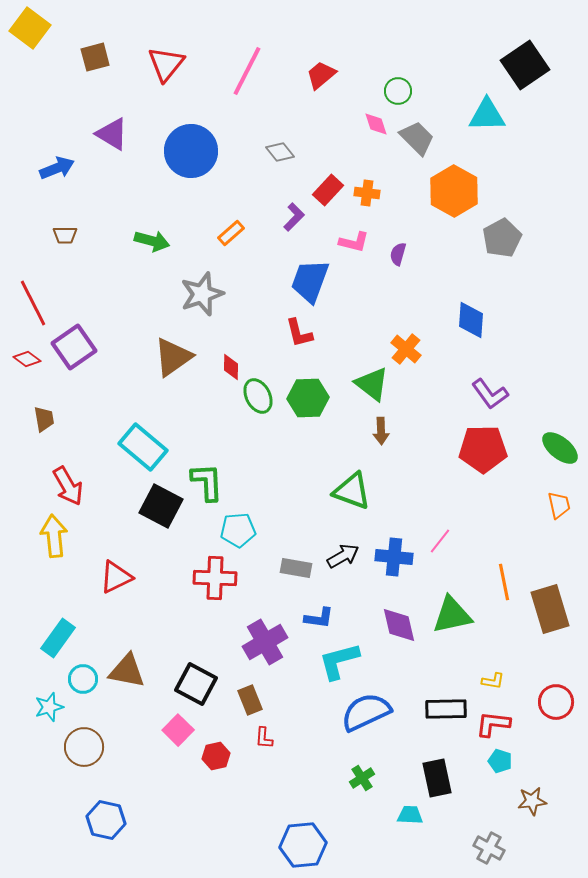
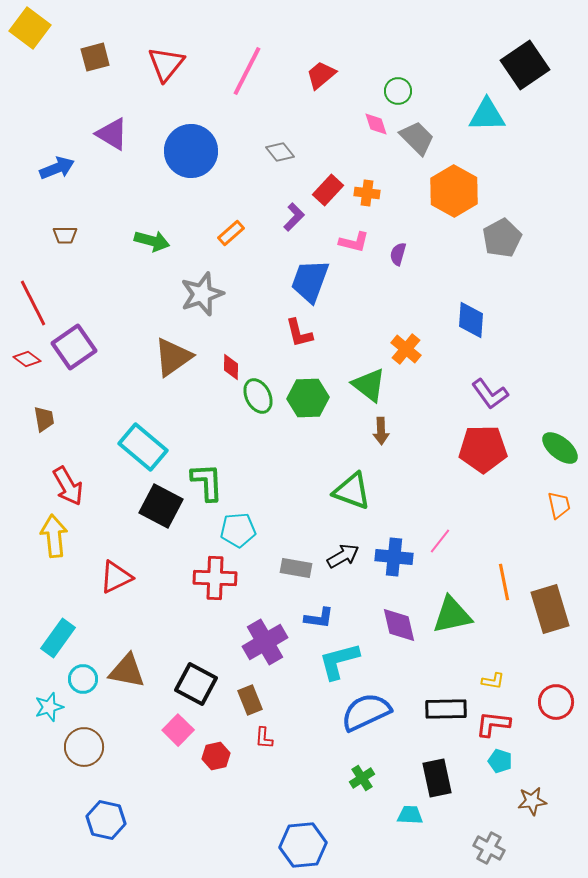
green triangle at (372, 384): moved 3 px left, 1 px down
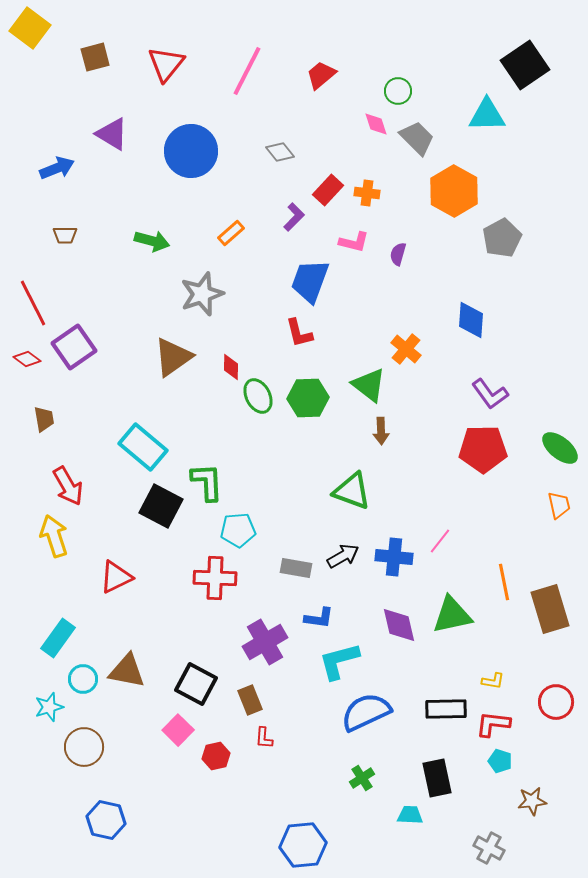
yellow arrow at (54, 536): rotated 12 degrees counterclockwise
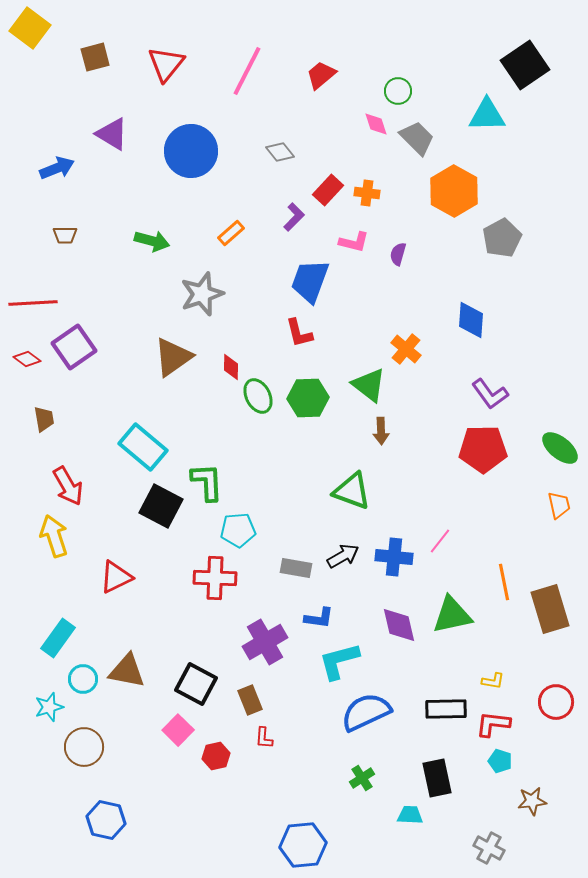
red line at (33, 303): rotated 66 degrees counterclockwise
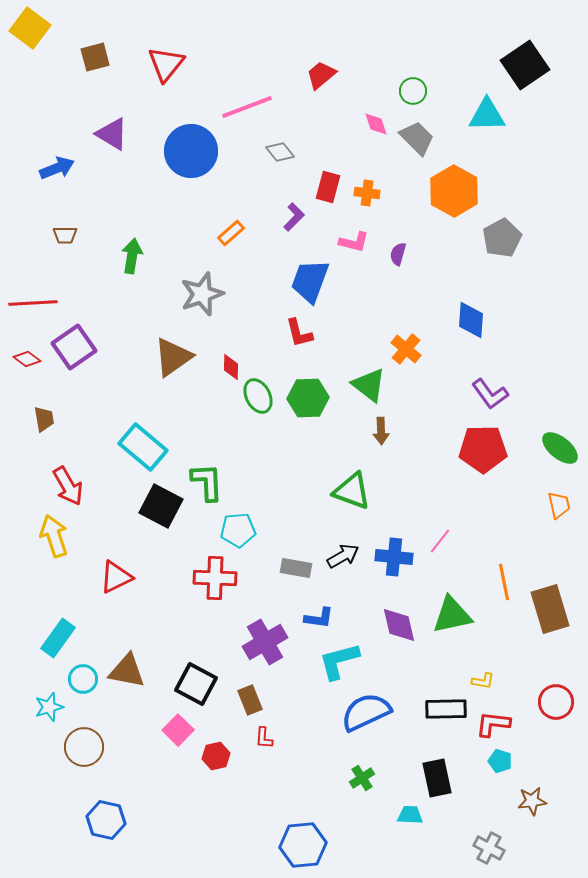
pink line at (247, 71): moved 36 px down; rotated 42 degrees clockwise
green circle at (398, 91): moved 15 px right
red rectangle at (328, 190): moved 3 px up; rotated 28 degrees counterclockwise
green arrow at (152, 241): moved 20 px left, 15 px down; rotated 96 degrees counterclockwise
yellow L-shape at (493, 681): moved 10 px left
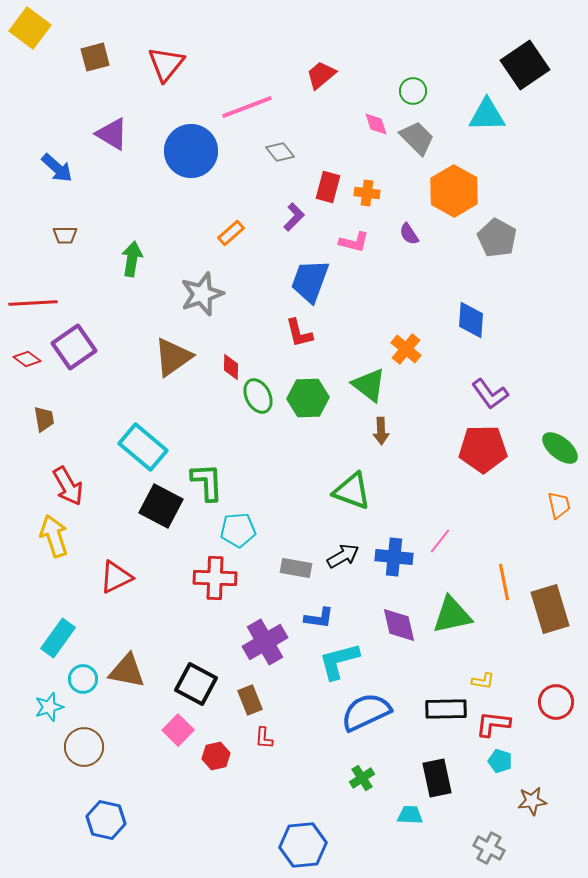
blue arrow at (57, 168): rotated 64 degrees clockwise
gray pentagon at (502, 238): moved 5 px left; rotated 15 degrees counterclockwise
purple semicircle at (398, 254): moved 11 px right, 20 px up; rotated 50 degrees counterclockwise
green arrow at (132, 256): moved 3 px down
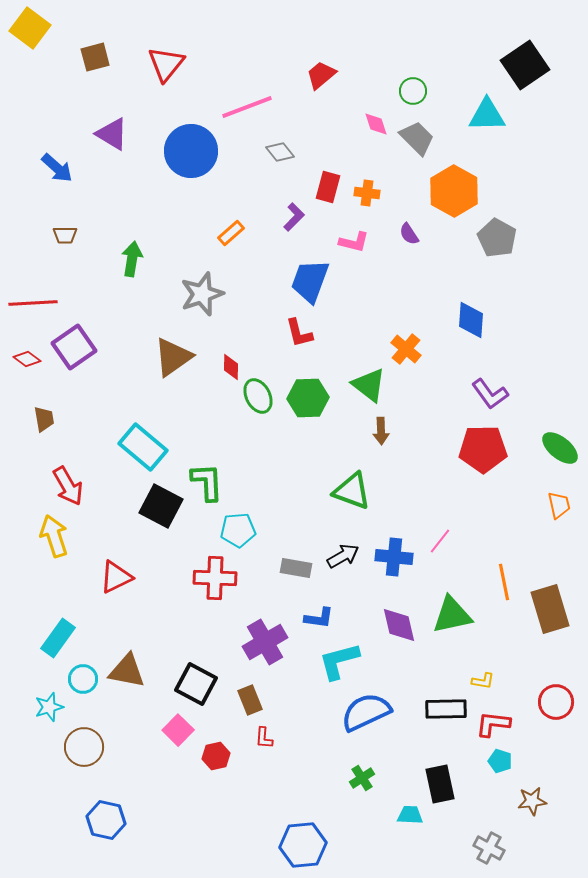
black rectangle at (437, 778): moved 3 px right, 6 px down
